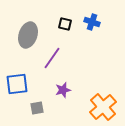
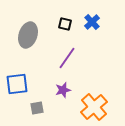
blue cross: rotated 28 degrees clockwise
purple line: moved 15 px right
orange cross: moved 9 px left
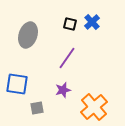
black square: moved 5 px right
blue square: rotated 15 degrees clockwise
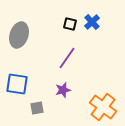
gray ellipse: moved 9 px left
orange cross: moved 9 px right; rotated 12 degrees counterclockwise
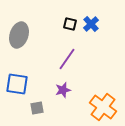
blue cross: moved 1 px left, 2 px down
purple line: moved 1 px down
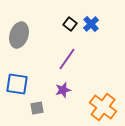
black square: rotated 24 degrees clockwise
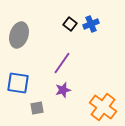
blue cross: rotated 21 degrees clockwise
purple line: moved 5 px left, 4 px down
blue square: moved 1 px right, 1 px up
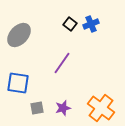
gray ellipse: rotated 25 degrees clockwise
purple star: moved 18 px down
orange cross: moved 2 px left, 1 px down
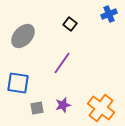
blue cross: moved 18 px right, 10 px up
gray ellipse: moved 4 px right, 1 px down
purple star: moved 3 px up
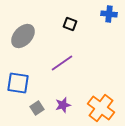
blue cross: rotated 28 degrees clockwise
black square: rotated 16 degrees counterclockwise
purple line: rotated 20 degrees clockwise
gray square: rotated 24 degrees counterclockwise
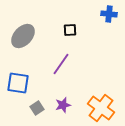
black square: moved 6 px down; rotated 24 degrees counterclockwise
purple line: moved 1 px left, 1 px down; rotated 20 degrees counterclockwise
